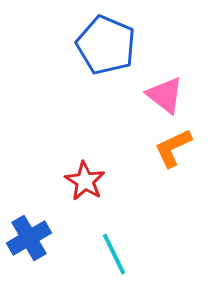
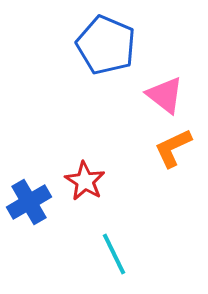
blue cross: moved 36 px up
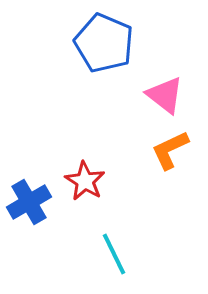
blue pentagon: moved 2 px left, 2 px up
orange L-shape: moved 3 px left, 2 px down
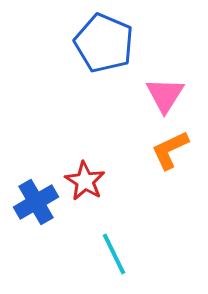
pink triangle: rotated 24 degrees clockwise
blue cross: moved 7 px right
